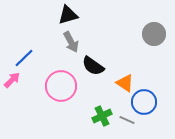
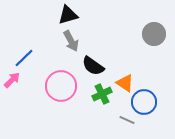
gray arrow: moved 1 px up
green cross: moved 22 px up
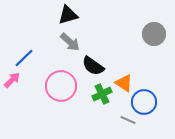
gray arrow: moved 1 px left, 1 px down; rotated 20 degrees counterclockwise
orange triangle: moved 1 px left
gray line: moved 1 px right
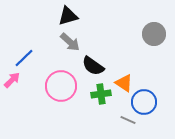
black triangle: moved 1 px down
green cross: moved 1 px left; rotated 18 degrees clockwise
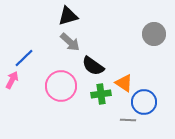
pink arrow: rotated 18 degrees counterclockwise
gray line: rotated 21 degrees counterclockwise
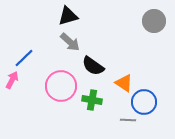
gray circle: moved 13 px up
green cross: moved 9 px left, 6 px down; rotated 18 degrees clockwise
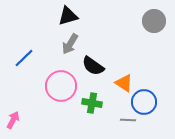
gray arrow: moved 2 px down; rotated 80 degrees clockwise
pink arrow: moved 1 px right, 40 px down
green cross: moved 3 px down
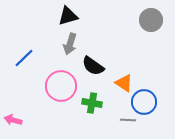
gray circle: moved 3 px left, 1 px up
gray arrow: rotated 15 degrees counterclockwise
pink arrow: rotated 102 degrees counterclockwise
